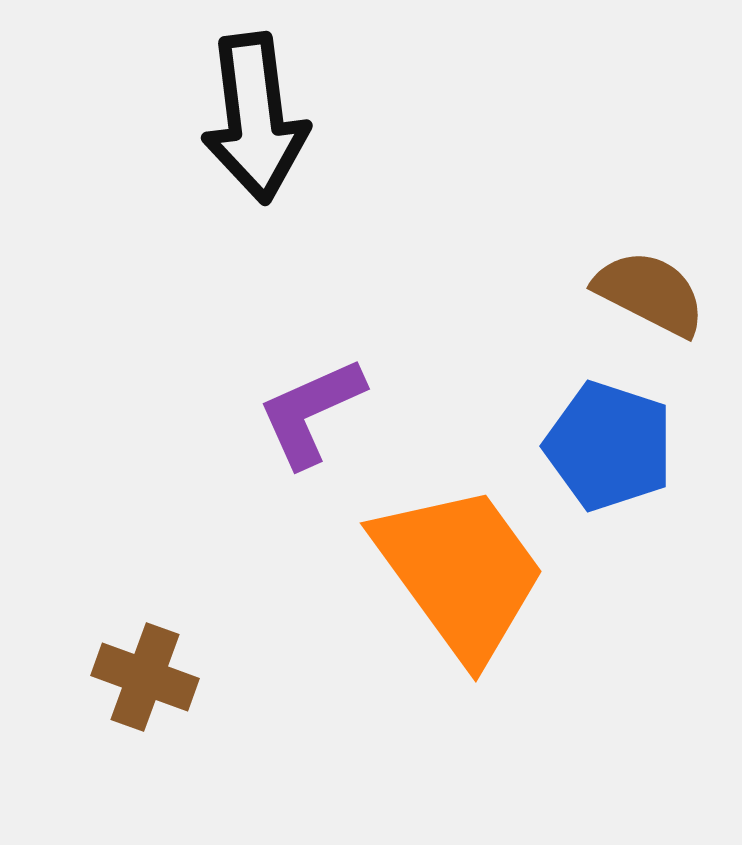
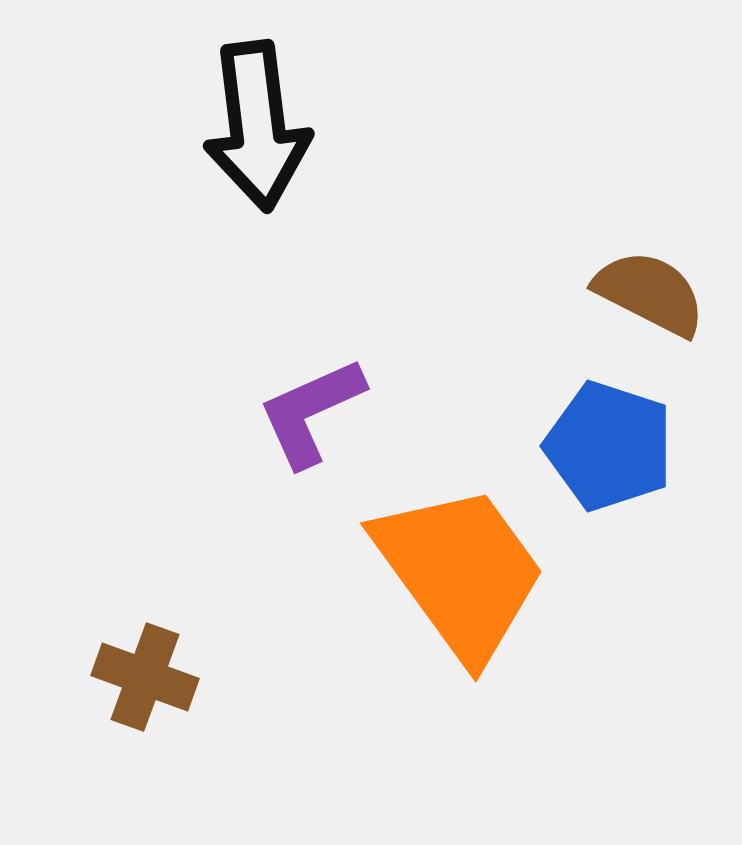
black arrow: moved 2 px right, 8 px down
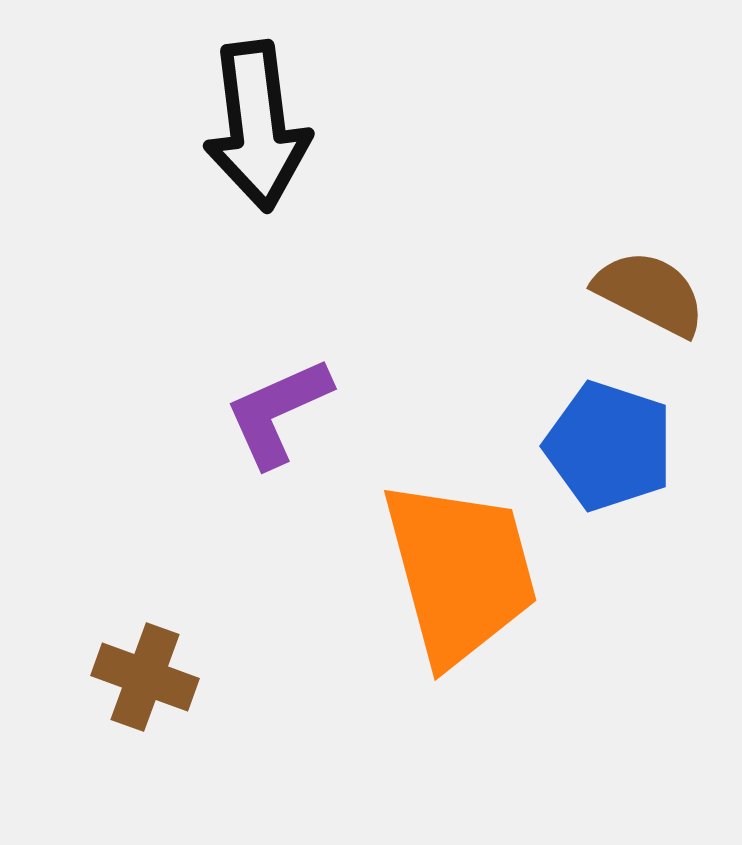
purple L-shape: moved 33 px left
orange trapezoid: rotated 21 degrees clockwise
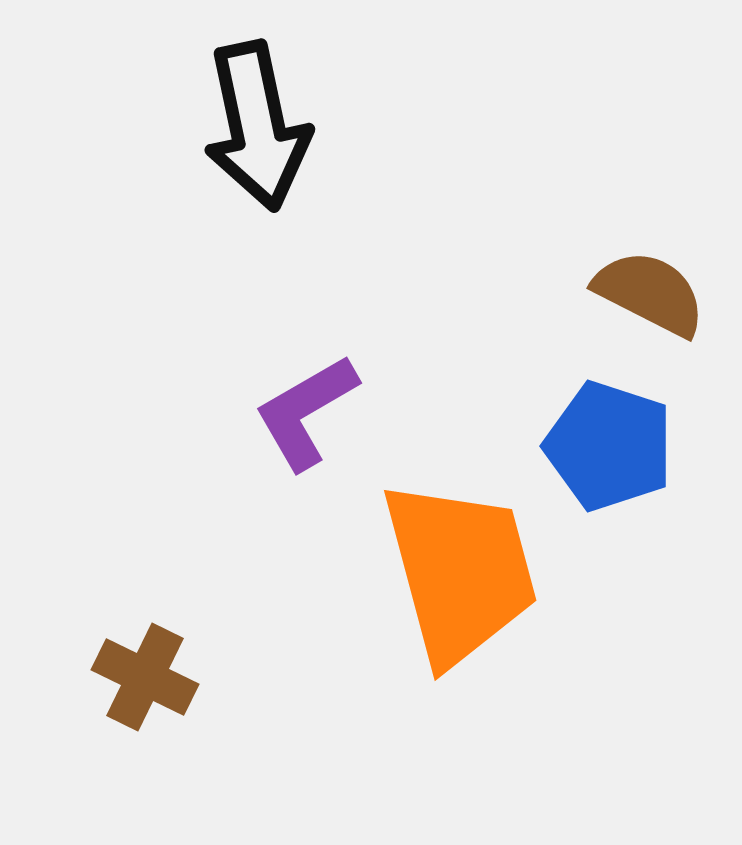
black arrow: rotated 5 degrees counterclockwise
purple L-shape: moved 28 px right; rotated 6 degrees counterclockwise
brown cross: rotated 6 degrees clockwise
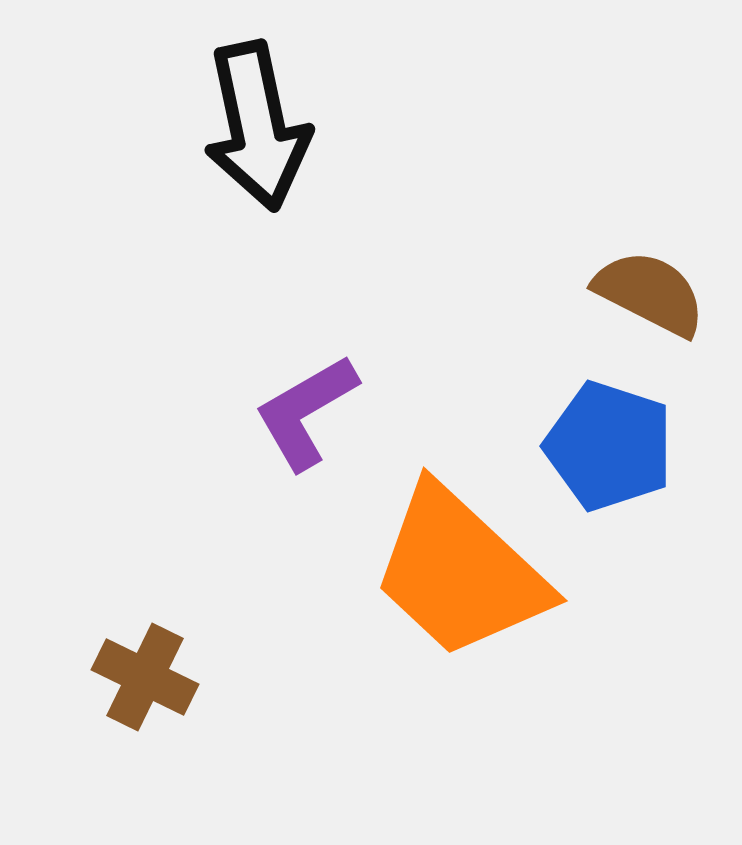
orange trapezoid: rotated 148 degrees clockwise
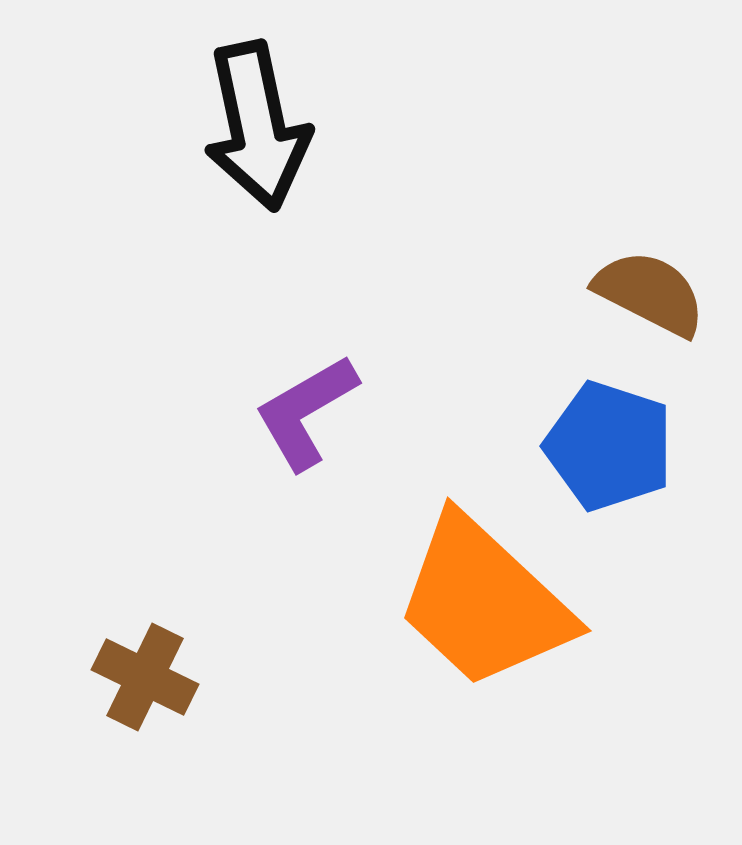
orange trapezoid: moved 24 px right, 30 px down
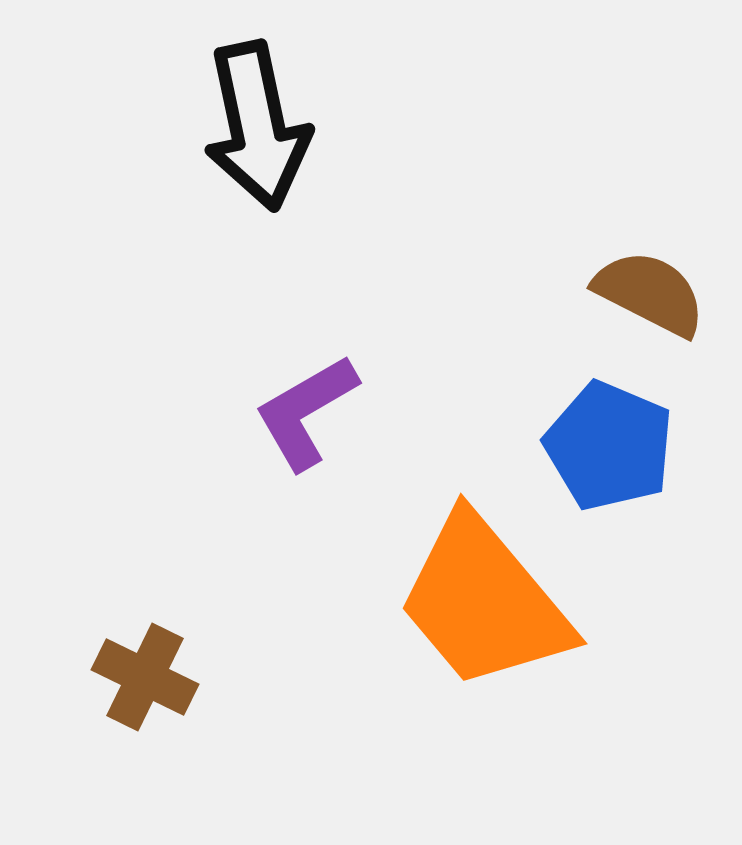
blue pentagon: rotated 5 degrees clockwise
orange trapezoid: rotated 7 degrees clockwise
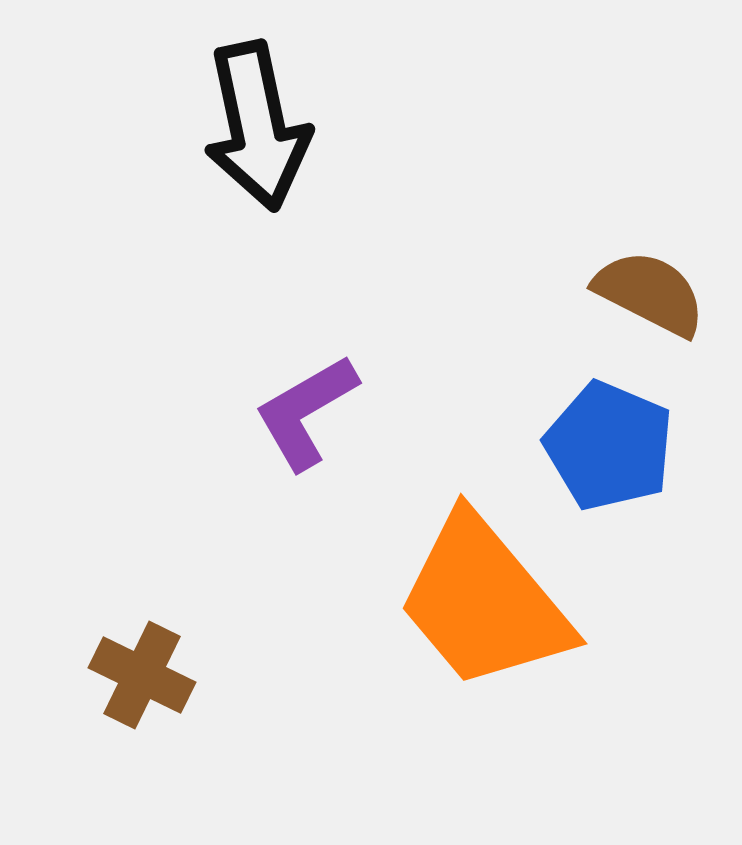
brown cross: moved 3 px left, 2 px up
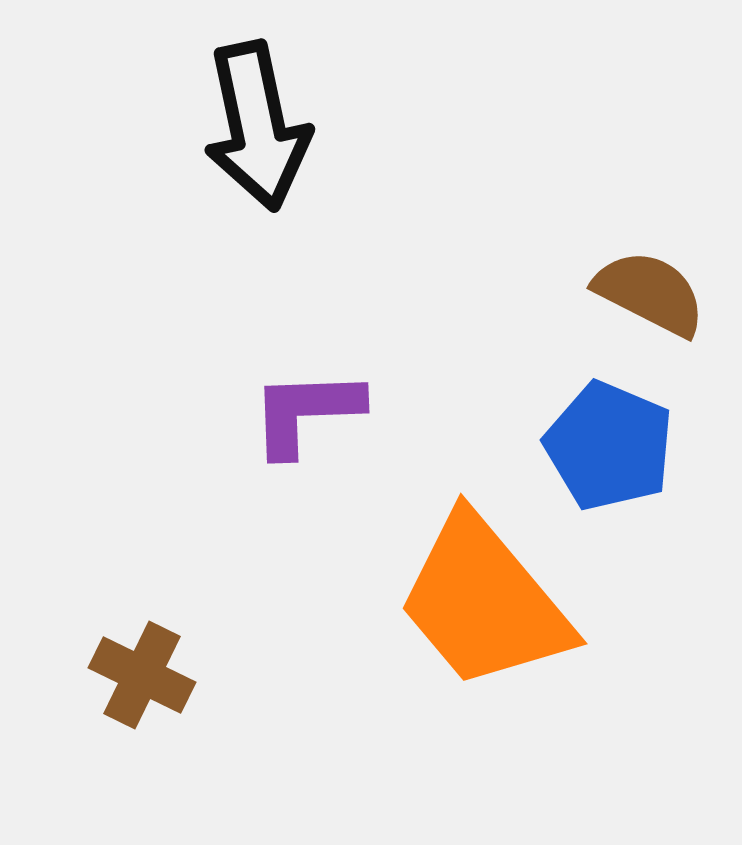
purple L-shape: rotated 28 degrees clockwise
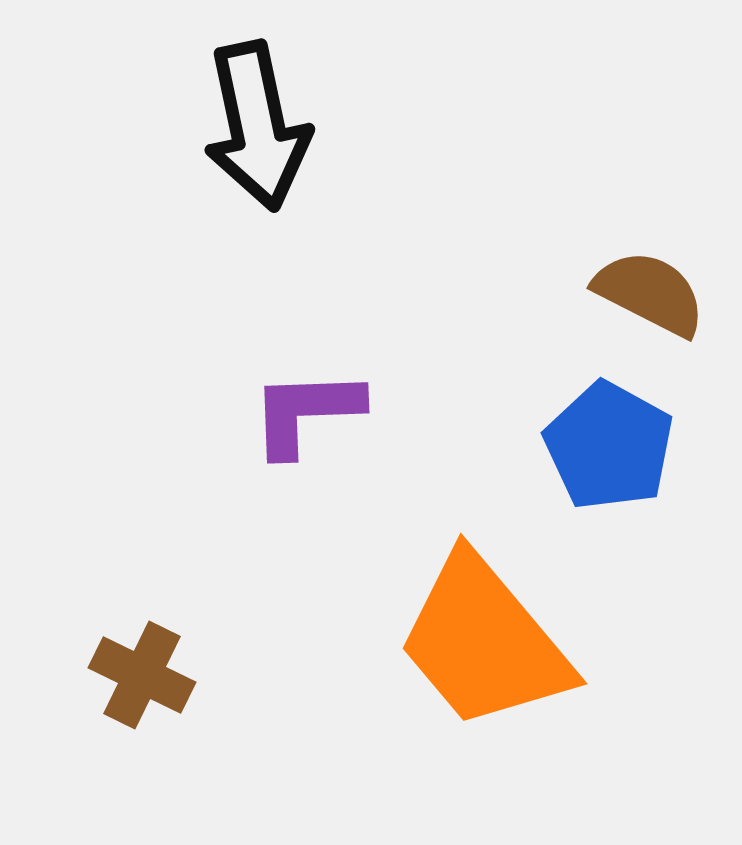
blue pentagon: rotated 6 degrees clockwise
orange trapezoid: moved 40 px down
